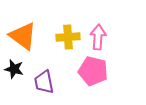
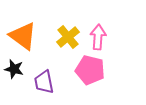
yellow cross: rotated 35 degrees counterclockwise
pink pentagon: moved 3 px left, 1 px up
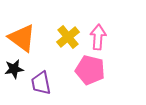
orange triangle: moved 1 px left, 2 px down
black star: rotated 24 degrees counterclockwise
purple trapezoid: moved 3 px left, 1 px down
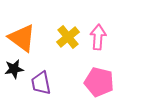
pink pentagon: moved 9 px right, 12 px down
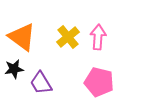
orange triangle: moved 1 px up
purple trapezoid: rotated 20 degrees counterclockwise
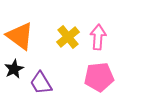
orange triangle: moved 2 px left, 1 px up
black star: rotated 18 degrees counterclockwise
pink pentagon: moved 5 px up; rotated 20 degrees counterclockwise
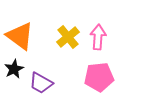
purple trapezoid: rotated 30 degrees counterclockwise
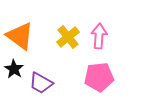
pink arrow: moved 1 px right, 1 px up
black star: rotated 12 degrees counterclockwise
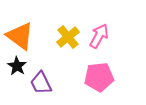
pink arrow: rotated 25 degrees clockwise
black star: moved 3 px right, 3 px up
purple trapezoid: rotated 35 degrees clockwise
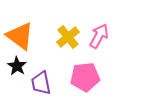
pink pentagon: moved 14 px left
purple trapezoid: rotated 15 degrees clockwise
